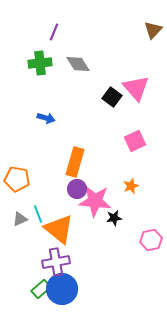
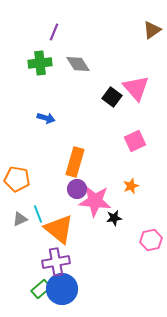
brown triangle: moved 1 px left; rotated 12 degrees clockwise
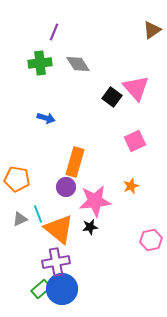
purple circle: moved 11 px left, 2 px up
pink star: rotated 12 degrees counterclockwise
black star: moved 24 px left, 9 px down
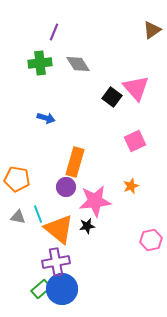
gray triangle: moved 2 px left, 2 px up; rotated 35 degrees clockwise
black star: moved 3 px left, 1 px up
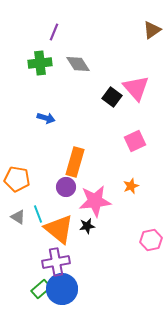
gray triangle: rotated 21 degrees clockwise
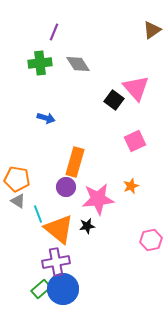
black square: moved 2 px right, 3 px down
pink star: moved 3 px right, 2 px up
gray triangle: moved 16 px up
blue circle: moved 1 px right
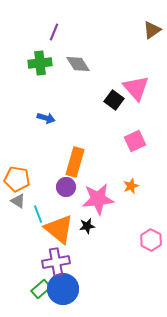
pink hexagon: rotated 20 degrees counterclockwise
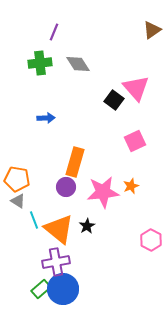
blue arrow: rotated 18 degrees counterclockwise
pink star: moved 5 px right, 7 px up
cyan line: moved 4 px left, 6 px down
black star: rotated 21 degrees counterclockwise
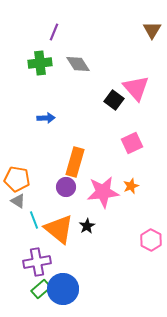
brown triangle: rotated 24 degrees counterclockwise
pink square: moved 3 px left, 2 px down
purple cross: moved 19 px left
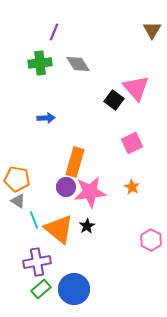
orange star: moved 1 px right, 1 px down; rotated 21 degrees counterclockwise
pink star: moved 13 px left
blue circle: moved 11 px right
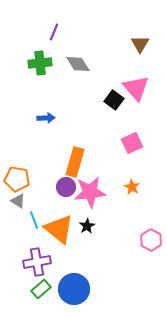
brown triangle: moved 12 px left, 14 px down
